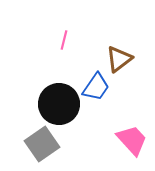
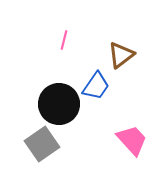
brown triangle: moved 2 px right, 4 px up
blue trapezoid: moved 1 px up
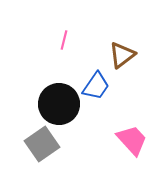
brown triangle: moved 1 px right
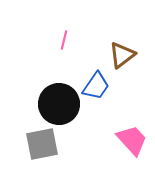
gray square: rotated 24 degrees clockwise
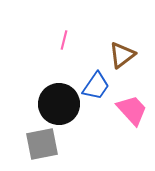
pink trapezoid: moved 30 px up
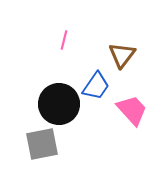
brown triangle: rotated 16 degrees counterclockwise
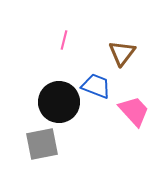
brown triangle: moved 2 px up
blue trapezoid: rotated 104 degrees counterclockwise
black circle: moved 2 px up
pink trapezoid: moved 2 px right, 1 px down
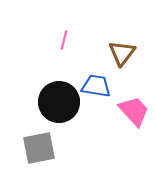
blue trapezoid: rotated 12 degrees counterclockwise
gray square: moved 3 px left, 4 px down
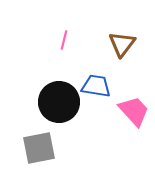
brown triangle: moved 9 px up
